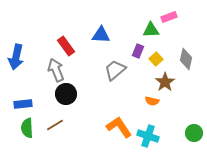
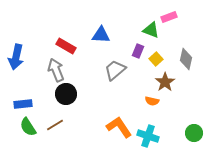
green triangle: rotated 24 degrees clockwise
red rectangle: rotated 24 degrees counterclockwise
green semicircle: moved 1 px right, 1 px up; rotated 30 degrees counterclockwise
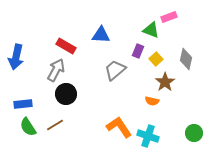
gray arrow: rotated 50 degrees clockwise
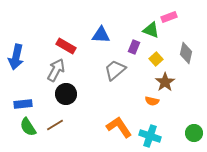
purple rectangle: moved 4 px left, 4 px up
gray diamond: moved 6 px up
cyan cross: moved 2 px right
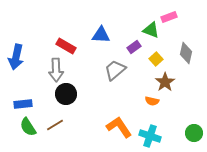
purple rectangle: rotated 32 degrees clockwise
gray arrow: rotated 150 degrees clockwise
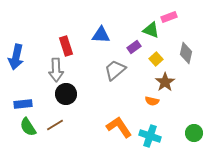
red rectangle: rotated 42 degrees clockwise
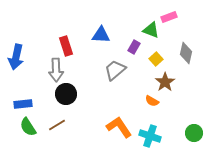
purple rectangle: rotated 24 degrees counterclockwise
orange semicircle: rotated 16 degrees clockwise
brown line: moved 2 px right
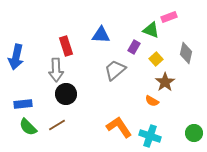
green semicircle: rotated 12 degrees counterclockwise
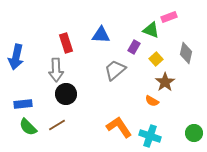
red rectangle: moved 3 px up
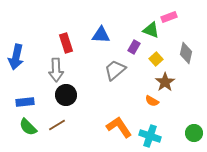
black circle: moved 1 px down
blue rectangle: moved 2 px right, 2 px up
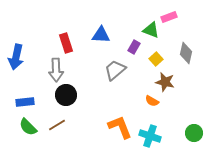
brown star: rotated 24 degrees counterclockwise
orange L-shape: moved 1 px right; rotated 12 degrees clockwise
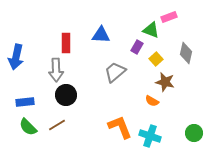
red rectangle: rotated 18 degrees clockwise
purple rectangle: moved 3 px right
gray trapezoid: moved 2 px down
